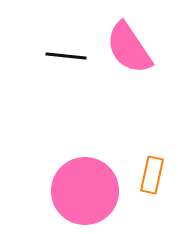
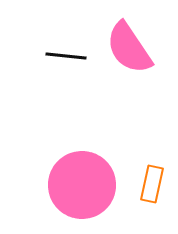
orange rectangle: moved 9 px down
pink circle: moved 3 px left, 6 px up
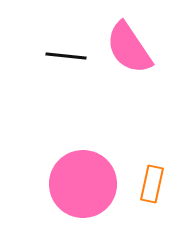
pink circle: moved 1 px right, 1 px up
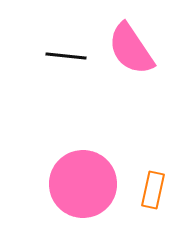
pink semicircle: moved 2 px right, 1 px down
orange rectangle: moved 1 px right, 6 px down
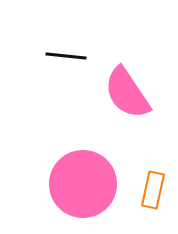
pink semicircle: moved 4 px left, 44 px down
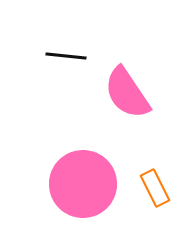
orange rectangle: moved 2 px right, 2 px up; rotated 39 degrees counterclockwise
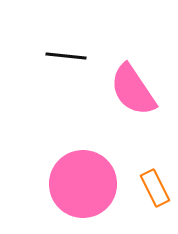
pink semicircle: moved 6 px right, 3 px up
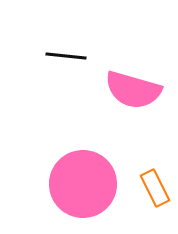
pink semicircle: rotated 40 degrees counterclockwise
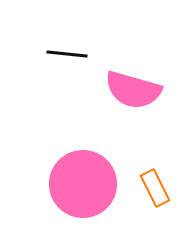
black line: moved 1 px right, 2 px up
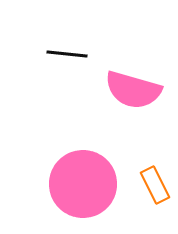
orange rectangle: moved 3 px up
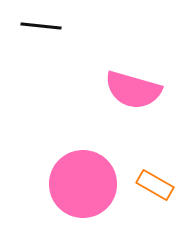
black line: moved 26 px left, 28 px up
orange rectangle: rotated 33 degrees counterclockwise
